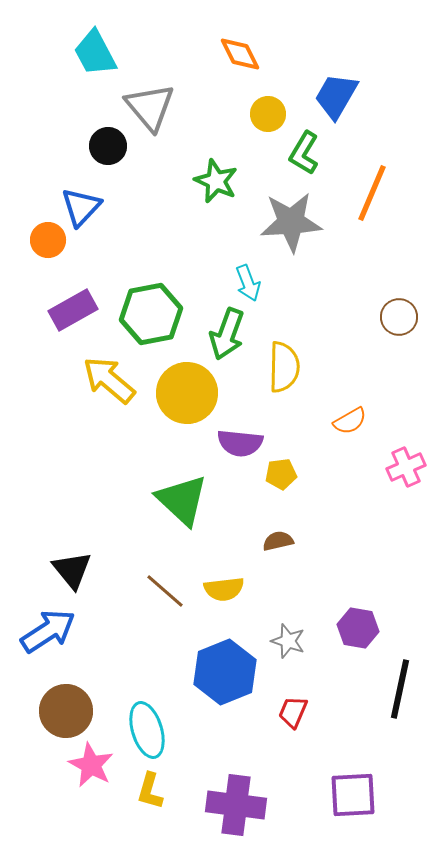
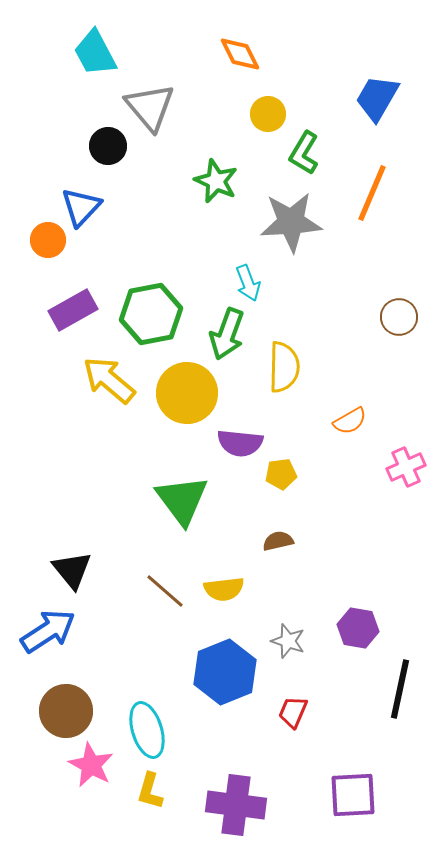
blue trapezoid at (336, 96): moved 41 px right, 2 px down
green triangle at (182, 500): rotated 10 degrees clockwise
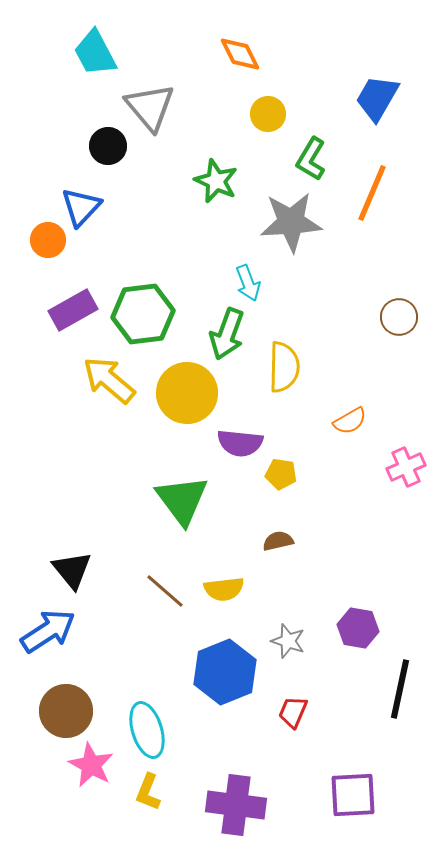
green L-shape at (304, 153): moved 7 px right, 6 px down
green hexagon at (151, 314): moved 8 px left; rotated 4 degrees clockwise
yellow pentagon at (281, 474): rotated 16 degrees clockwise
yellow L-shape at (150, 791): moved 2 px left, 1 px down; rotated 6 degrees clockwise
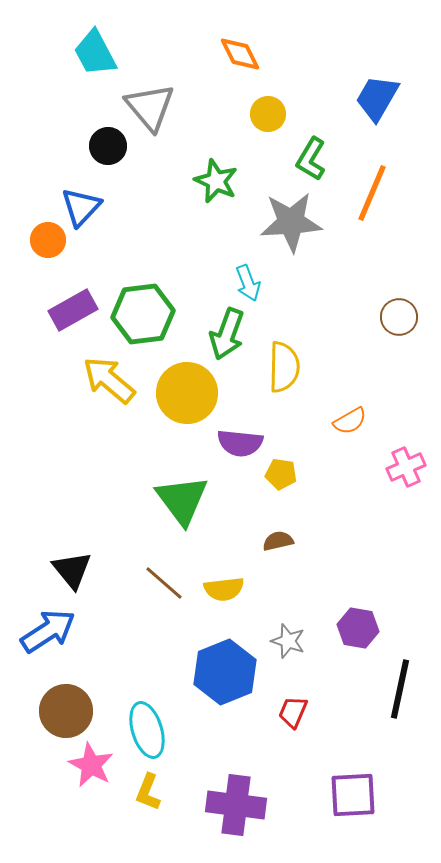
brown line at (165, 591): moved 1 px left, 8 px up
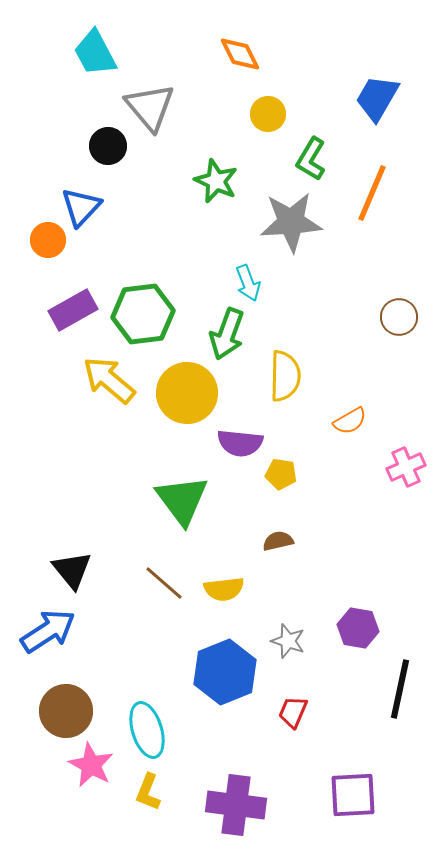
yellow semicircle at (284, 367): moved 1 px right, 9 px down
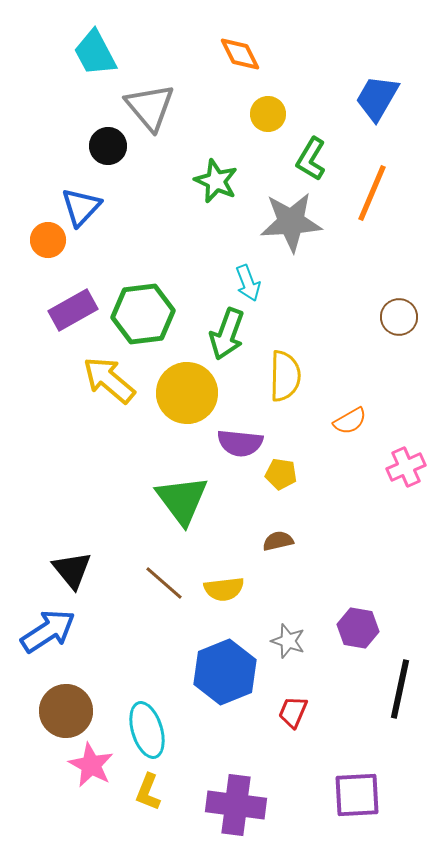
purple square at (353, 795): moved 4 px right
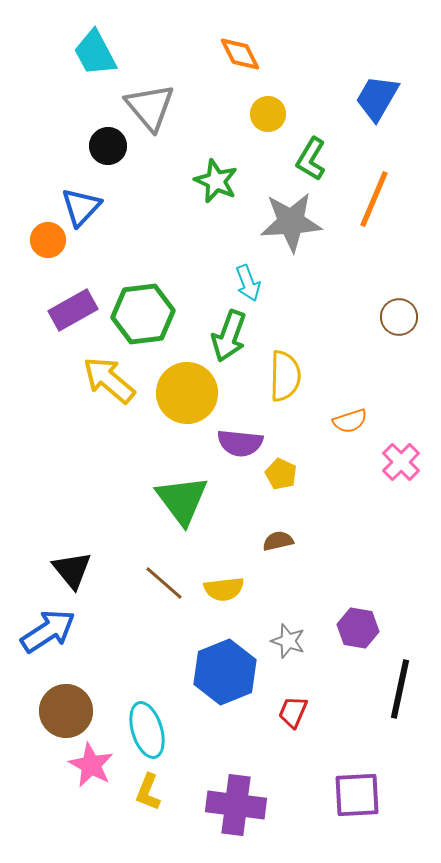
orange line at (372, 193): moved 2 px right, 6 px down
green arrow at (227, 334): moved 2 px right, 2 px down
orange semicircle at (350, 421): rotated 12 degrees clockwise
pink cross at (406, 467): moved 5 px left, 5 px up; rotated 21 degrees counterclockwise
yellow pentagon at (281, 474): rotated 16 degrees clockwise
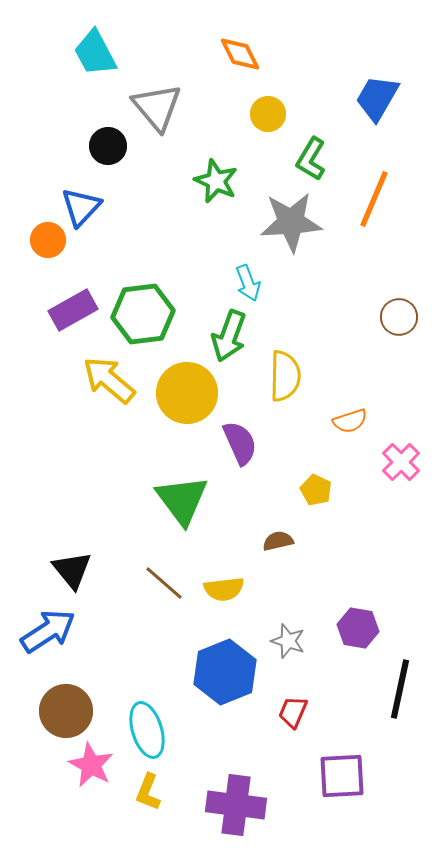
gray triangle at (150, 107): moved 7 px right
purple semicircle at (240, 443): rotated 120 degrees counterclockwise
yellow pentagon at (281, 474): moved 35 px right, 16 px down
purple square at (357, 795): moved 15 px left, 19 px up
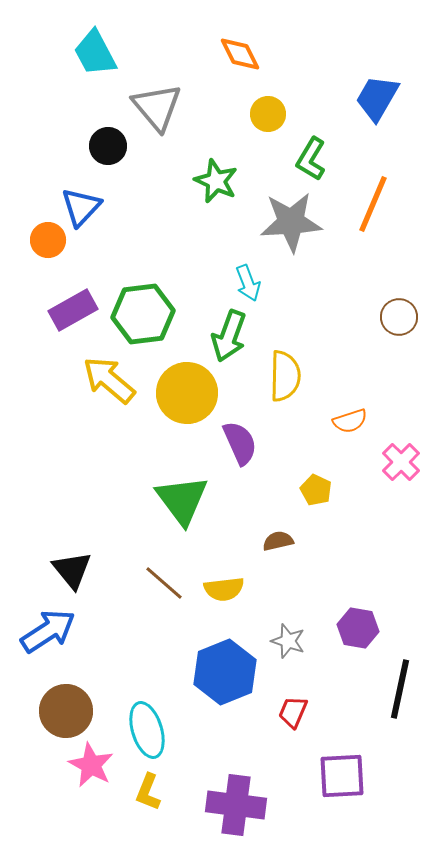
orange line at (374, 199): moved 1 px left, 5 px down
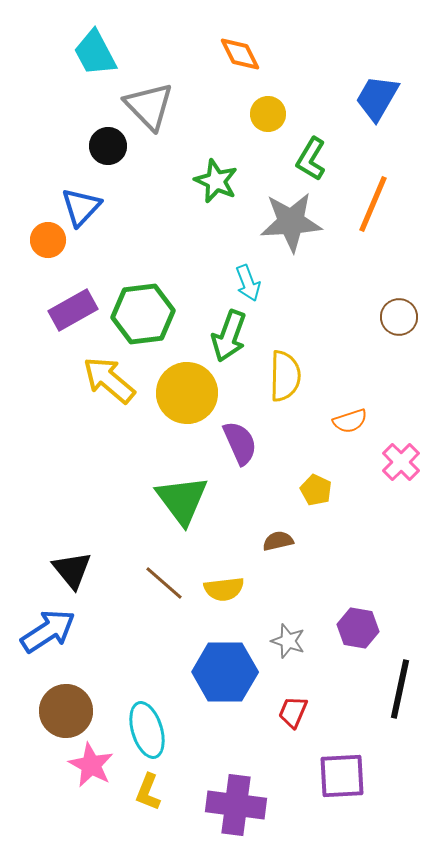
gray triangle at (157, 107): moved 8 px left, 1 px up; rotated 4 degrees counterclockwise
blue hexagon at (225, 672): rotated 22 degrees clockwise
